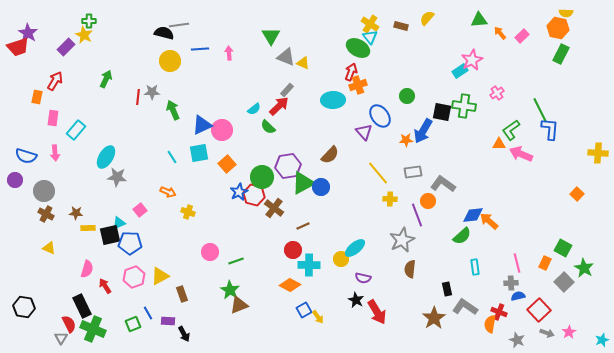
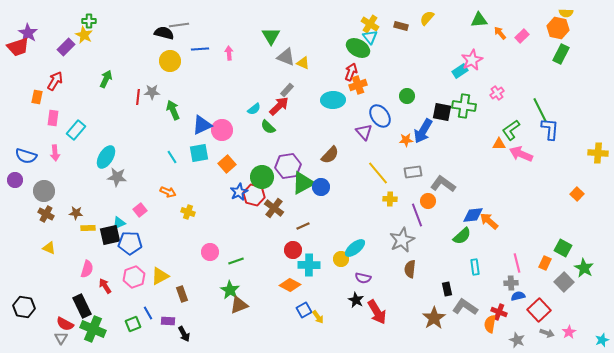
red semicircle at (69, 324): moved 4 px left; rotated 144 degrees clockwise
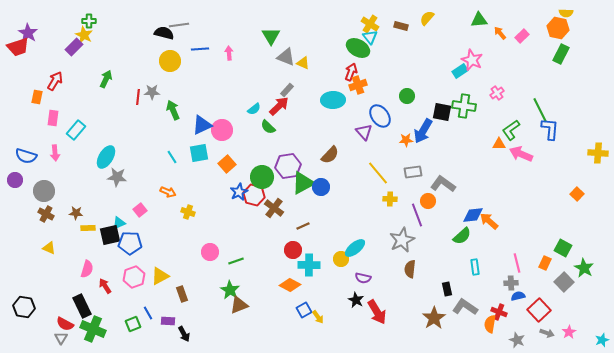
purple rectangle at (66, 47): moved 8 px right
pink star at (472, 60): rotated 20 degrees counterclockwise
